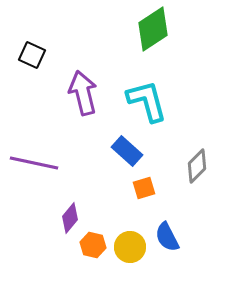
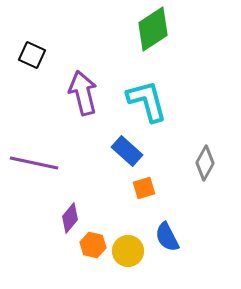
gray diamond: moved 8 px right, 3 px up; rotated 16 degrees counterclockwise
yellow circle: moved 2 px left, 4 px down
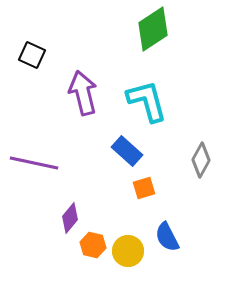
gray diamond: moved 4 px left, 3 px up
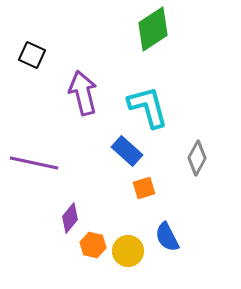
cyan L-shape: moved 1 px right, 6 px down
gray diamond: moved 4 px left, 2 px up
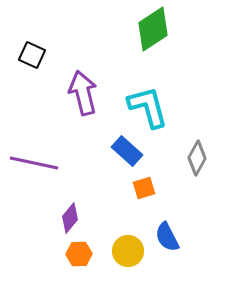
orange hexagon: moved 14 px left, 9 px down; rotated 15 degrees counterclockwise
